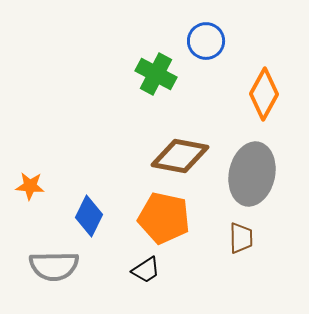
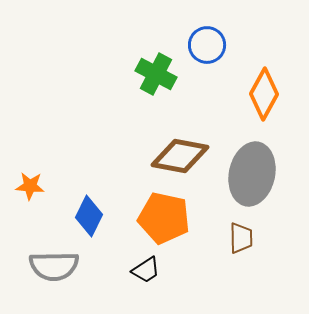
blue circle: moved 1 px right, 4 px down
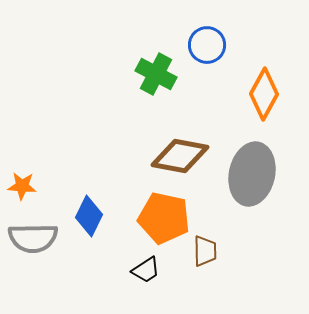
orange star: moved 8 px left
brown trapezoid: moved 36 px left, 13 px down
gray semicircle: moved 21 px left, 28 px up
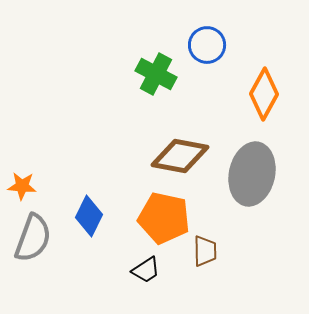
gray semicircle: rotated 69 degrees counterclockwise
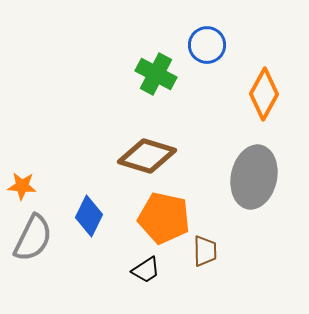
brown diamond: moved 33 px left; rotated 6 degrees clockwise
gray ellipse: moved 2 px right, 3 px down
gray semicircle: rotated 6 degrees clockwise
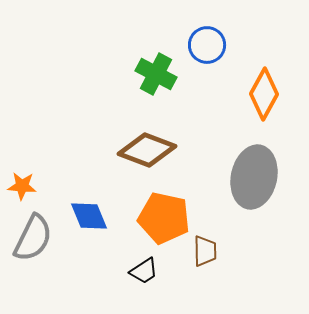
brown diamond: moved 6 px up; rotated 4 degrees clockwise
blue diamond: rotated 48 degrees counterclockwise
black trapezoid: moved 2 px left, 1 px down
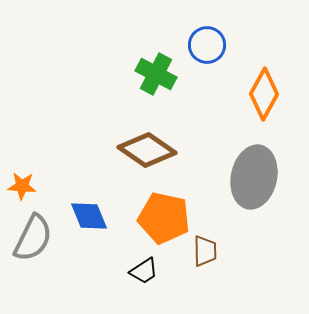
brown diamond: rotated 14 degrees clockwise
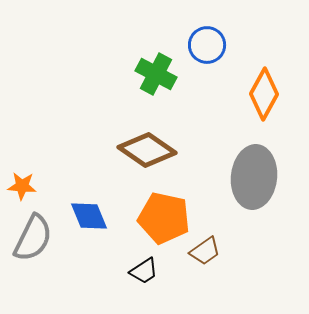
gray ellipse: rotated 6 degrees counterclockwise
brown trapezoid: rotated 56 degrees clockwise
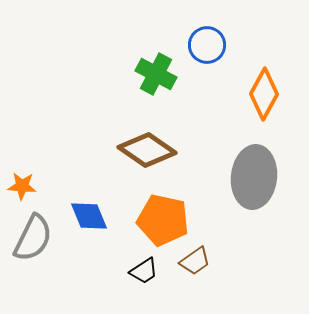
orange pentagon: moved 1 px left, 2 px down
brown trapezoid: moved 10 px left, 10 px down
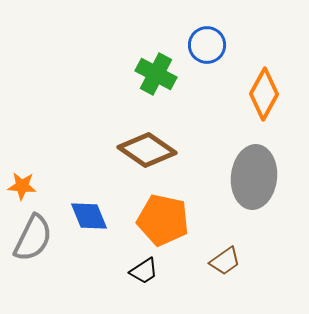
brown trapezoid: moved 30 px right
